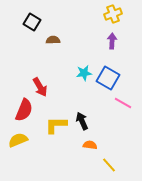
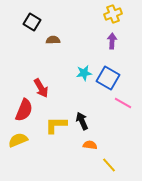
red arrow: moved 1 px right, 1 px down
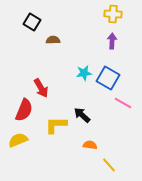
yellow cross: rotated 24 degrees clockwise
black arrow: moved 6 px up; rotated 24 degrees counterclockwise
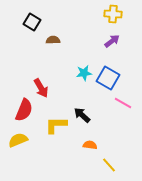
purple arrow: rotated 49 degrees clockwise
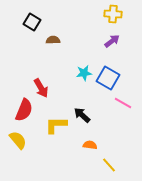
yellow semicircle: rotated 72 degrees clockwise
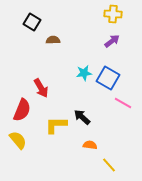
red semicircle: moved 2 px left
black arrow: moved 2 px down
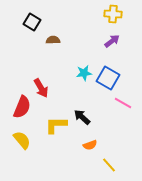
red semicircle: moved 3 px up
yellow semicircle: moved 4 px right
orange semicircle: rotated 152 degrees clockwise
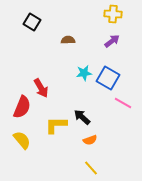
brown semicircle: moved 15 px right
orange semicircle: moved 5 px up
yellow line: moved 18 px left, 3 px down
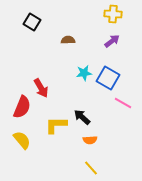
orange semicircle: rotated 16 degrees clockwise
